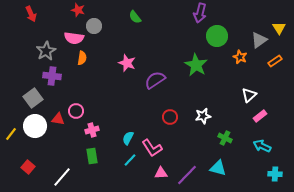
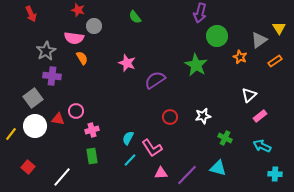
orange semicircle: rotated 40 degrees counterclockwise
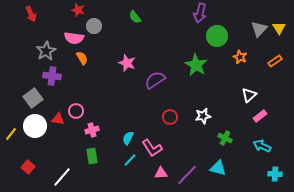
gray triangle: moved 11 px up; rotated 12 degrees counterclockwise
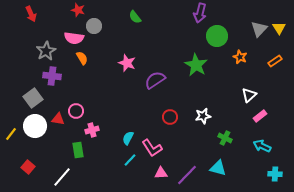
green rectangle: moved 14 px left, 6 px up
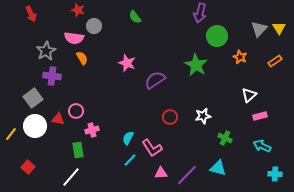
pink rectangle: rotated 24 degrees clockwise
white line: moved 9 px right
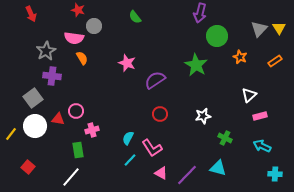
red circle: moved 10 px left, 3 px up
pink triangle: rotated 32 degrees clockwise
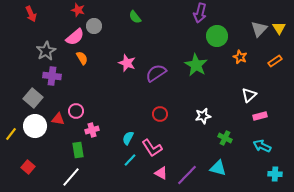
pink semicircle: moved 1 px right, 1 px up; rotated 48 degrees counterclockwise
purple semicircle: moved 1 px right, 7 px up
gray square: rotated 12 degrees counterclockwise
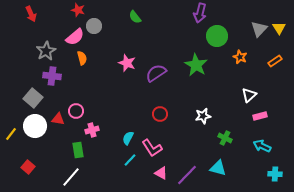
orange semicircle: rotated 16 degrees clockwise
